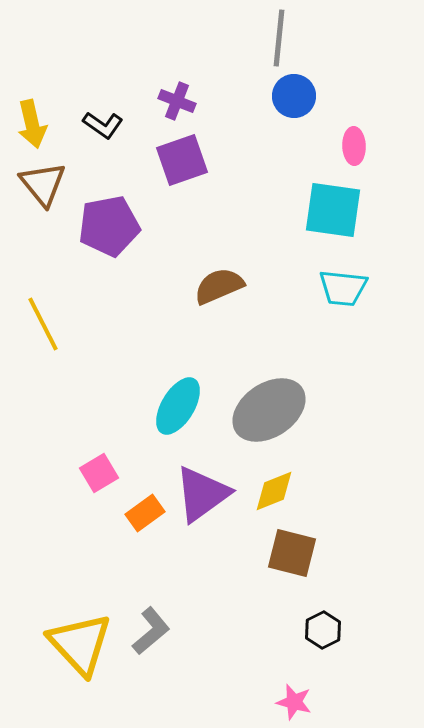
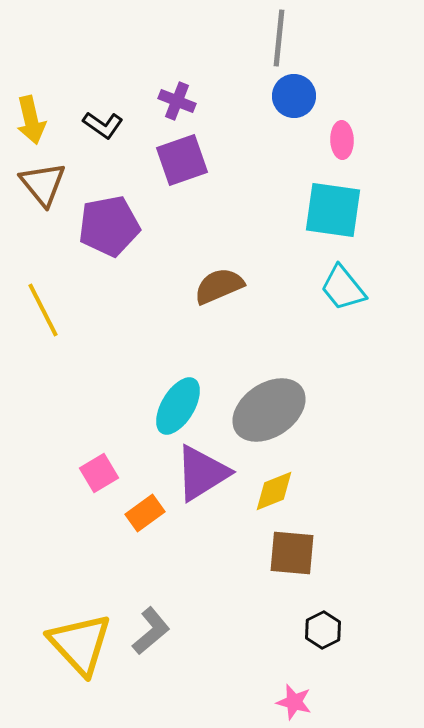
yellow arrow: moved 1 px left, 4 px up
pink ellipse: moved 12 px left, 6 px up
cyan trapezoid: rotated 45 degrees clockwise
yellow line: moved 14 px up
purple triangle: moved 21 px up; rotated 4 degrees clockwise
brown square: rotated 9 degrees counterclockwise
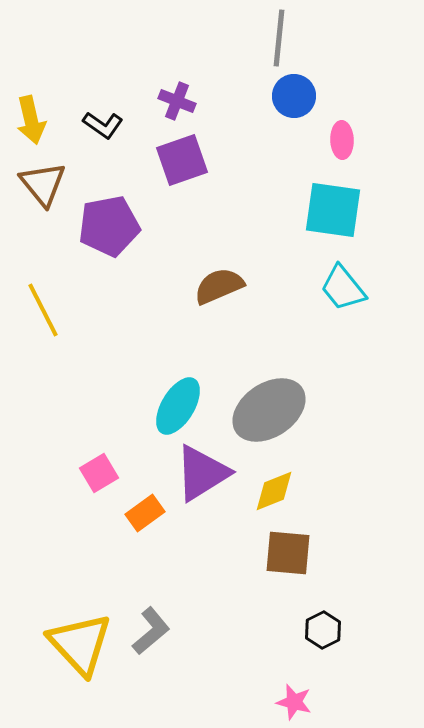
brown square: moved 4 px left
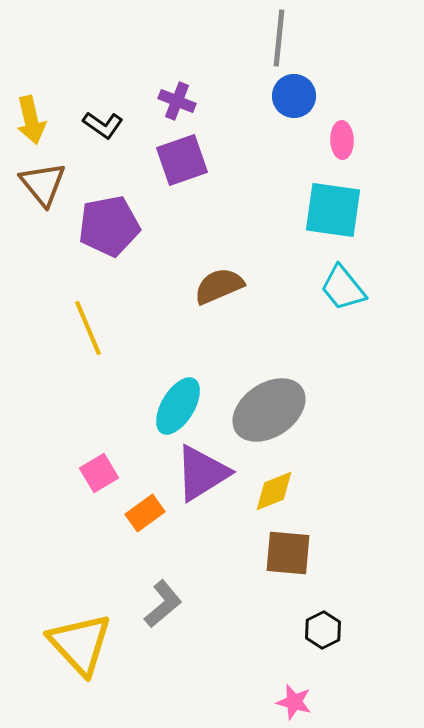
yellow line: moved 45 px right, 18 px down; rotated 4 degrees clockwise
gray L-shape: moved 12 px right, 27 px up
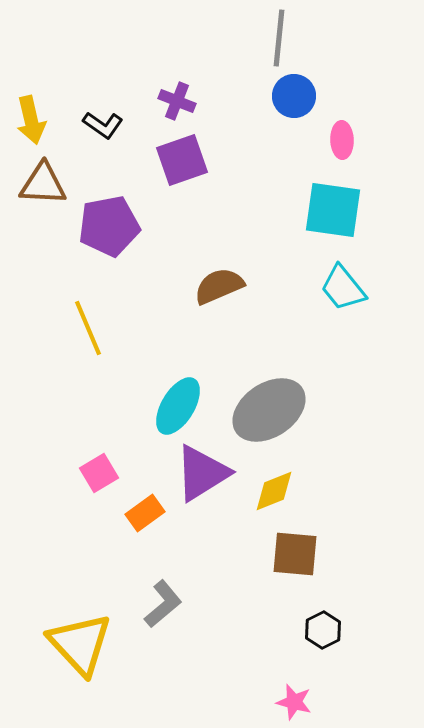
brown triangle: rotated 48 degrees counterclockwise
brown square: moved 7 px right, 1 px down
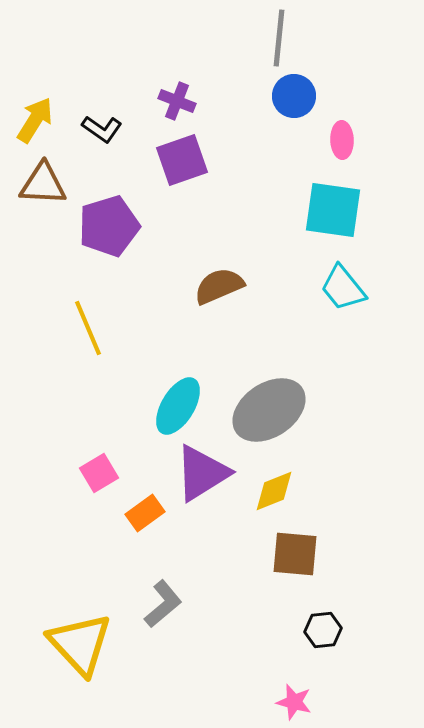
yellow arrow: moved 4 px right; rotated 135 degrees counterclockwise
black L-shape: moved 1 px left, 4 px down
purple pentagon: rotated 6 degrees counterclockwise
black hexagon: rotated 21 degrees clockwise
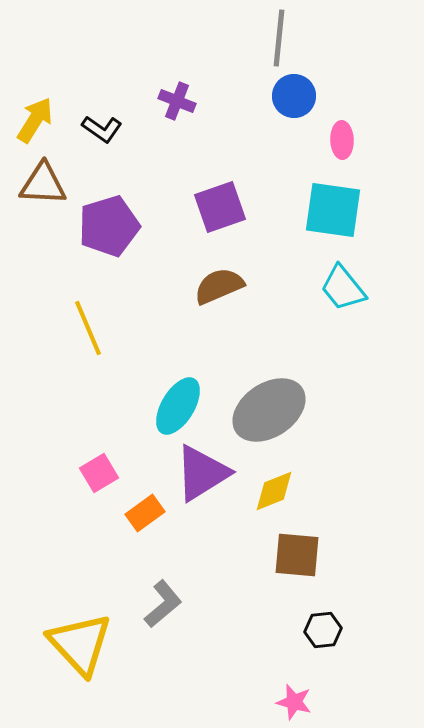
purple square: moved 38 px right, 47 px down
brown square: moved 2 px right, 1 px down
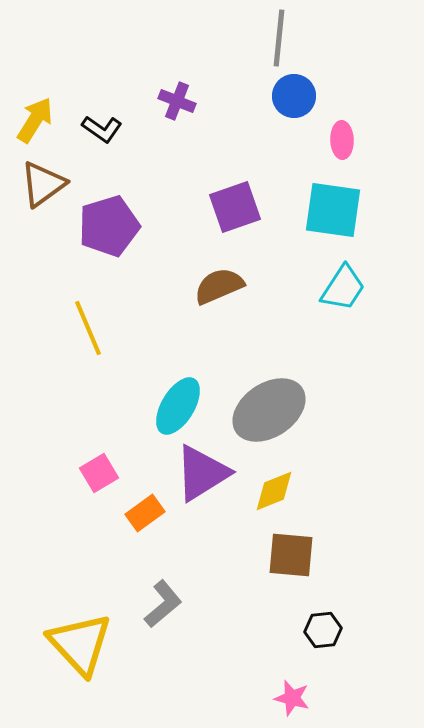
brown triangle: rotated 39 degrees counterclockwise
purple square: moved 15 px right
cyan trapezoid: rotated 108 degrees counterclockwise
brown square: moved 6 px left
pink star: moved 2 px left, 4 px up
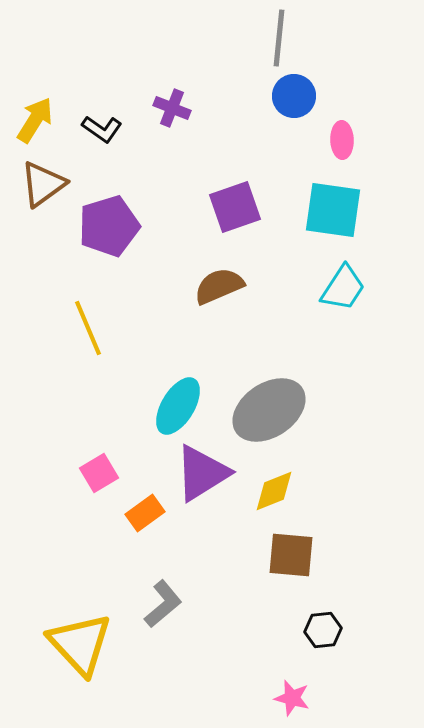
purple cross: moved 5 px left, 7 px down
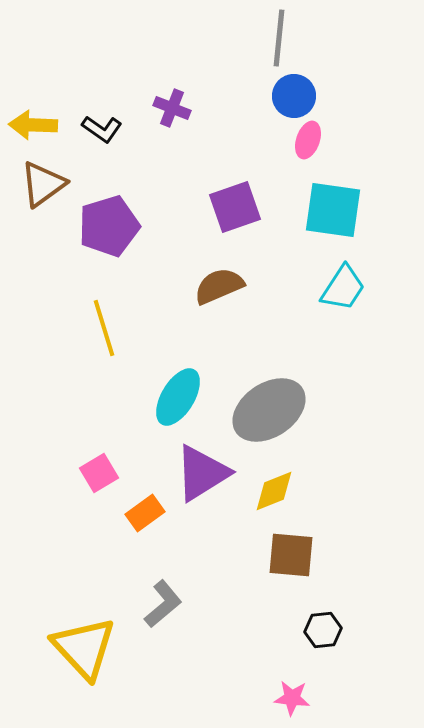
yellow arrow: moved 2 px left, 5 px down; rotated 120 degrees counterclockwise
pink ellipse: moved 34 px left; rotated 21 degrees clockwise
yellow line: moved 16 px right; rotated 6 degrees clockwise
cyan ellipse: moved 9 px up
yellow triangle: moved 4 px right, 4 px down
pink star: rotated 9 degrees counterclockwise
